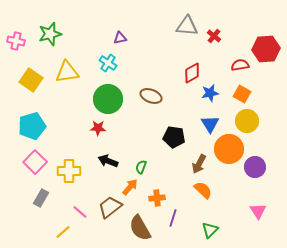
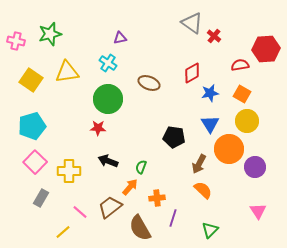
gray triangle: moved 5 px right, 3 px up; rotated 30 degrees clockwise
brown ellipse: moved 2 px left, 13 px up
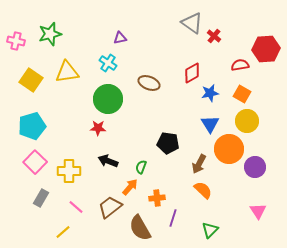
black pentagon: moved 6 px left, 6 px down
pink line: moved 4 px left, 5 px up
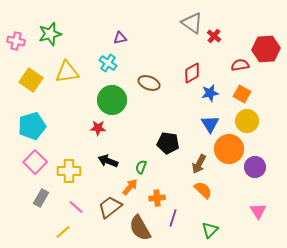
green circle: moved 4 px right, 1 px down
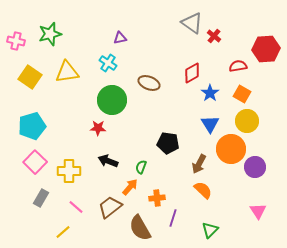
red semicircle: moved 2 px left, 1 px down
yellow square: moved 1 px left, 3 px up
blue star: rotated 24 degrees counterclockwise
orange circle: moved 2 px right
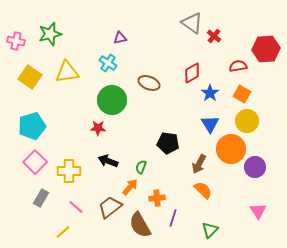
brown semicircle: moved 3 px up
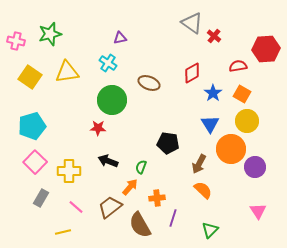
blue star: moved 3 px right
yellow line: rotated 28 degrees clockwise
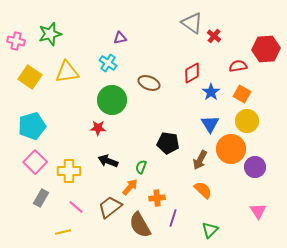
blue star: moved 2 px left, 1 px up
brown arrow: moved 1 px right, 4 px up
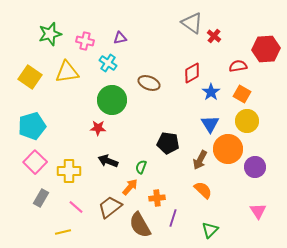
pink cross: moved 69 px right
orange circle: moved 3 px left
